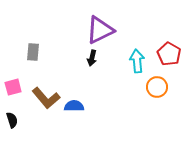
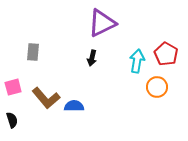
purple triangle: moved 2 px right, 7 px up
red pentagon: moved 3 px left
cyan arrow: rotated 15 degrees clockwise
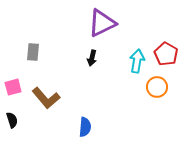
blue semicircle: moved 11 px right, 21 px down; rotated 96 degrees clockwise
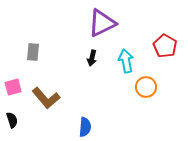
red pentagon: moved 1 px left, 8 px up
cyan arrow: moved 11 px left; rotated 20 degrees counterclockwise
orange circle: moved 11 px left
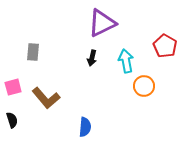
orange circle: moved 2 px left, 1 px up
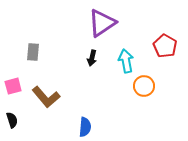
purple triangle: rotated 8 degrees counterclockwise
pink square: moved 1 px up
brown L-shape: moved 1 px up
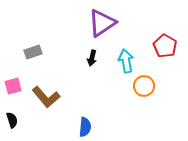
gray rectangle: rotated 66 degrees clockwise
